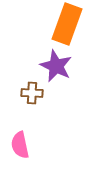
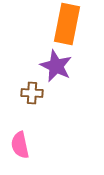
orange rectangle: rotated 9 degrees counterclockwise
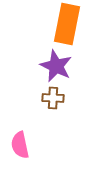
brown cross: moved 21 px right, 5 px down
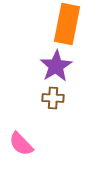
purple star: rotated 16 degrees clockwise
pink semicircle: moved 1 px right, 1 px up; rotated 32 degrees counterclockwise
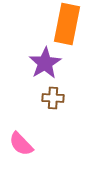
purple star: moved 11 px left, 3 px up
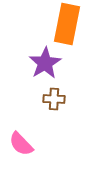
brown cross: moved 1 px right, 1 px down
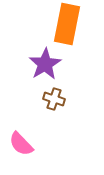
purple star: moved 1 px down
brown cross: rotated 15 degrees clockwise
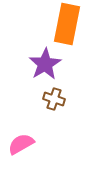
pink semicircle: rotated 104 degrees clockwise
